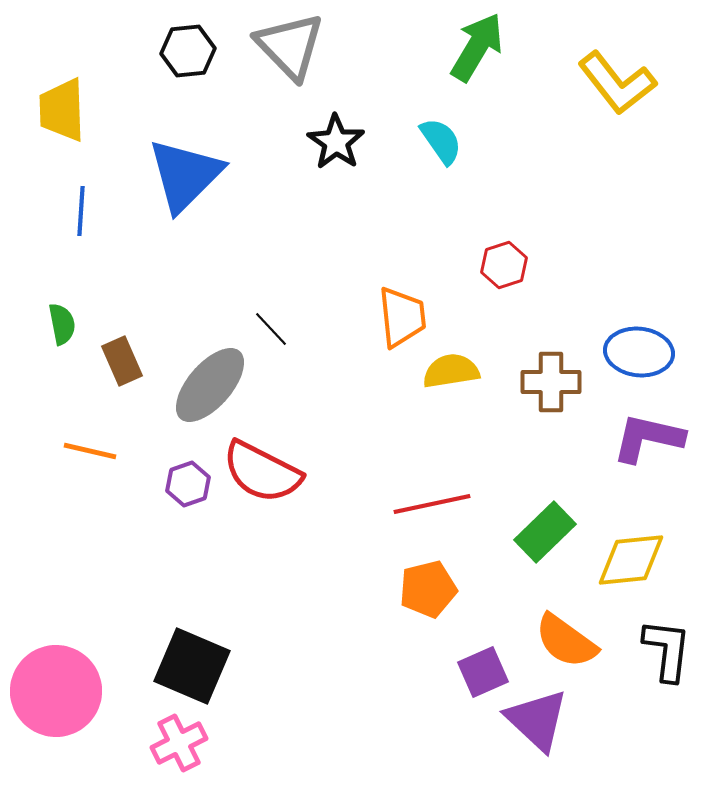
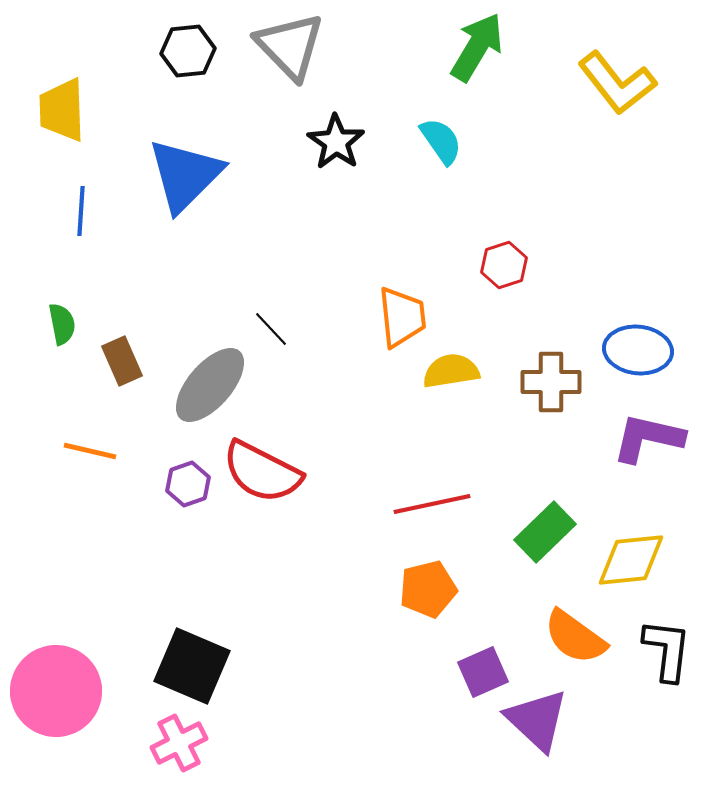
blue ellipse: moved 1 px left, 2 px up
orange semicircle: moved 9 px right, 4 px up
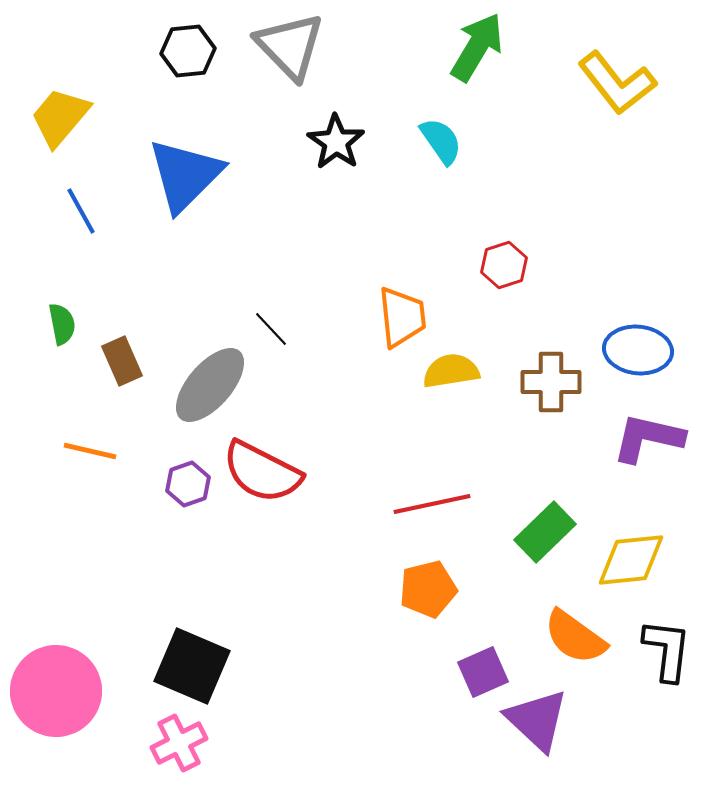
yellow trapezoid: moved 2 px left, 7 px down; rotated 42 degrees clockwise
blue line: rotated 33 degrees counterclockwise
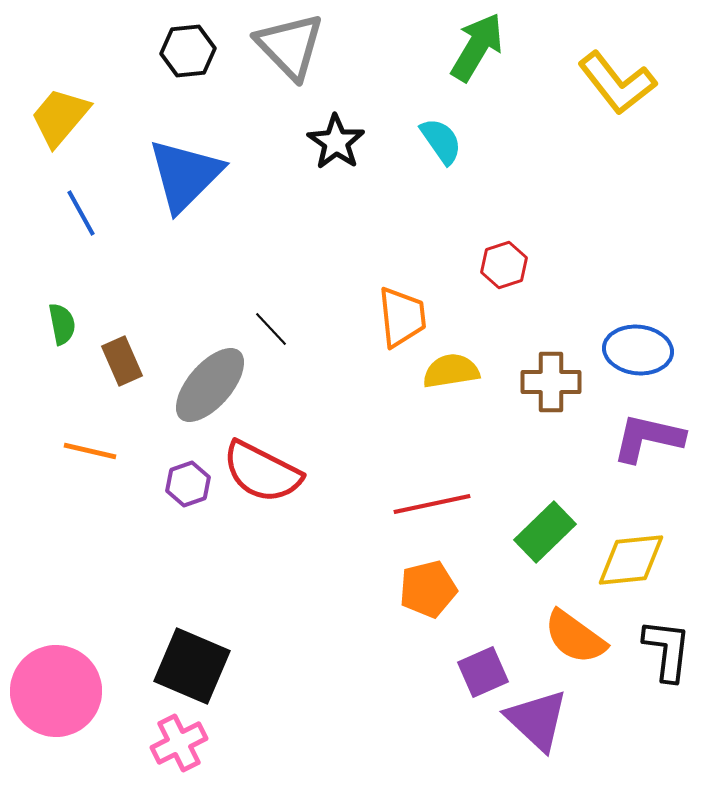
blue line: moved 2 px down
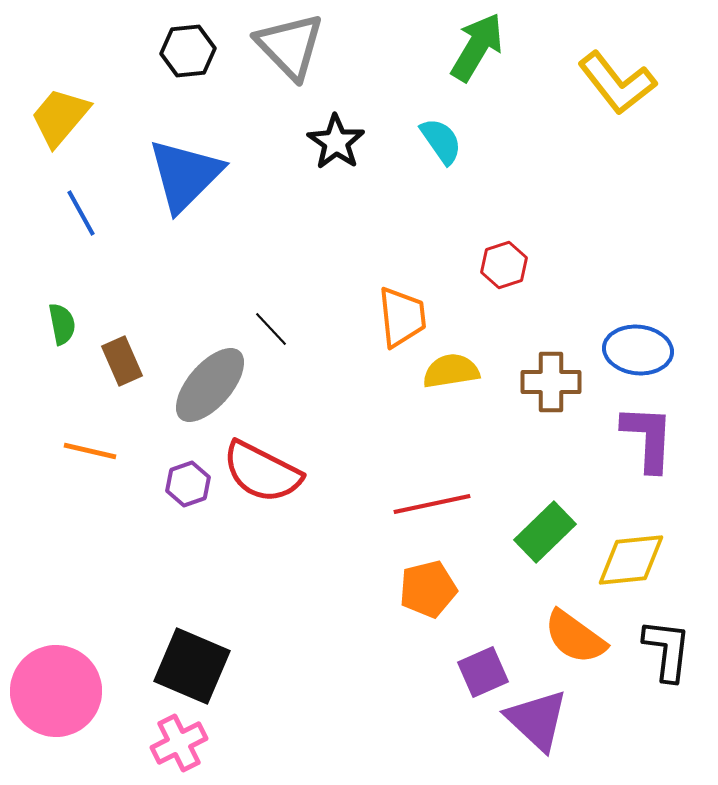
purple L-shape: rotated 80 degrees clockwise
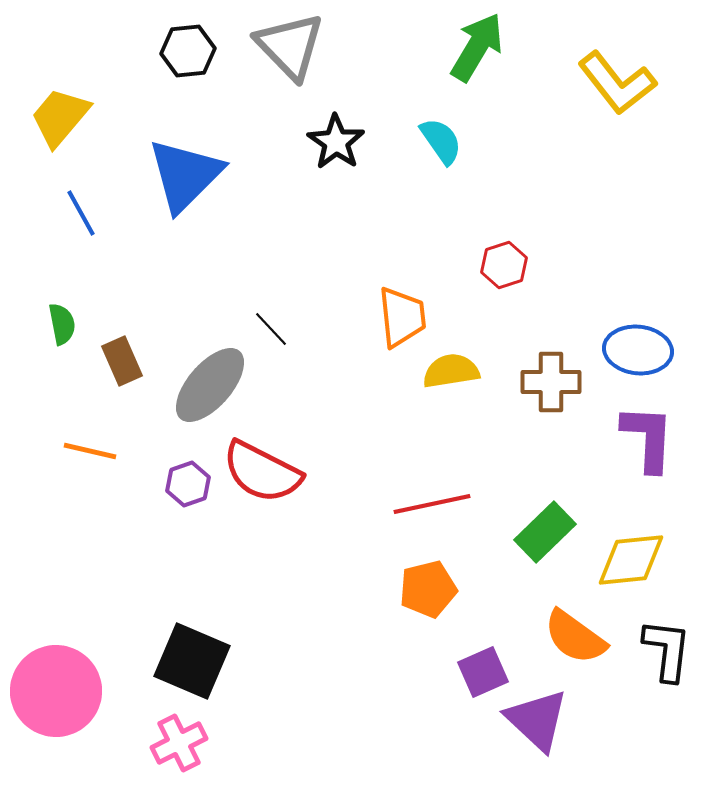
black square: moved 5 px up
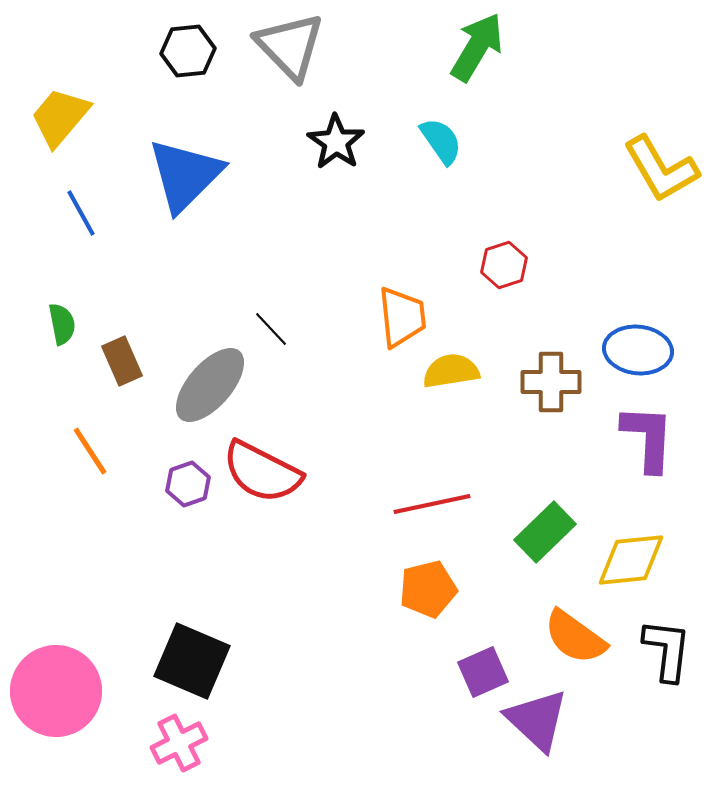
yellow L-shape: moved 44 px right, 86 px down; rotated 8 degrees clockwise
orange line: rotated 44 degrees clockwise
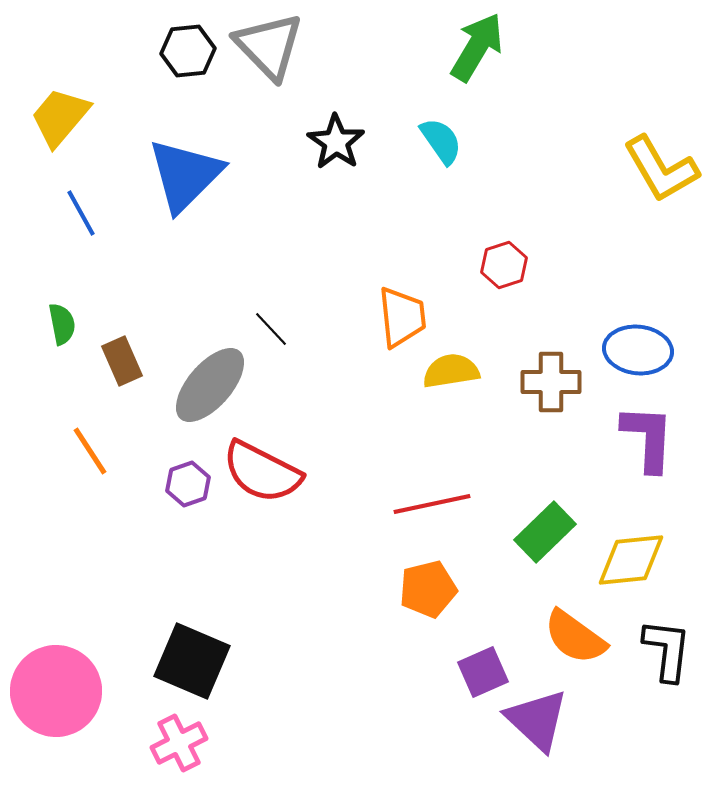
gray triangle: moved 21 px left
